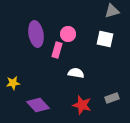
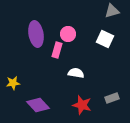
white square: rotated 12 degrees clockwise
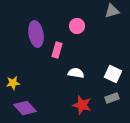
pink circle: moved 9 px right, 8 px up
white square: moved 8 px right, 35 px down
purple diamond: moved 13 px left, 3 px down
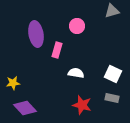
gray rectangle: rotated 32 degrees clockwise
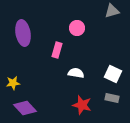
pink circle: moved 2 px down
purple ellipse: moved 13 px left, 1 px up
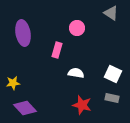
gray triangle: moved 1 px left, 2 px down; rotated 49 degrees clockwise
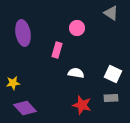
gray rectangle: moved 1 px left; rotated 16 degrees counterclockwise
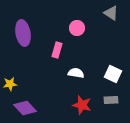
yellow star: moved 3 px left, 1 px down
gray rectangle: moved 2 px down
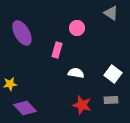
purple ellipse: moved 1 px left; rotated 20 degrees counterclockwise
white square: rotated 12 degrees clockwise
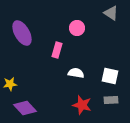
white square: moved 3 px left, 2 px down; rotated 24 degrees counterclockwise
